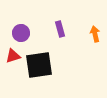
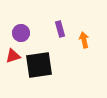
orange arrow: moved 11 px left, 6 px down
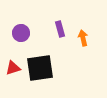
orange arrow: moved 1 px left, 2 px up
red triangle: moved 12 px down
black square: moved 1 px right, 3 px down
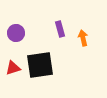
purple circle: moved 5 px left
black square: moved 3 px up
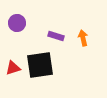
purple rectangle: moved 4 px left, 7 px down; rotated 56 degrees counterclockwise
purple circle: moved 1 px right, 10 px up
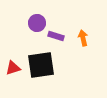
purple circle: moved 20 px right
black square: moved 1 px right
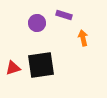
purple rectangle: moved 8 px right, 21 px up
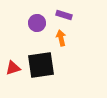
orange arrow: moved 22 px left
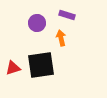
purple rectangle: moved 3 px right
